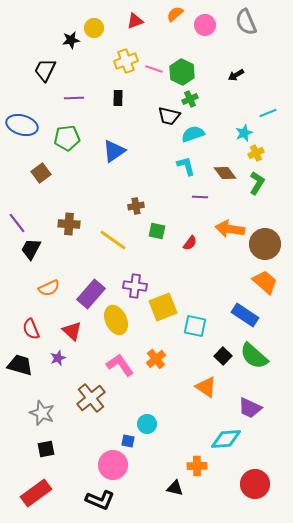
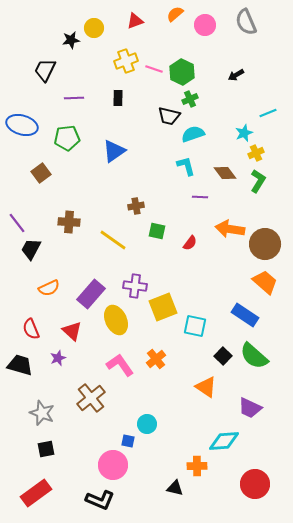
green L-shape at (257, 183): moved 1 px right, 2 px up
brown cross at (69, 224): moved 2 px up
cyan diamond at (226, 439): moved 2 px left, 2 px down
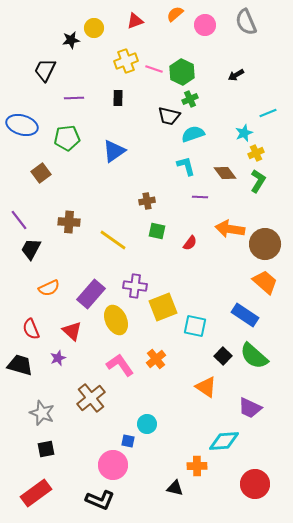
brown cross at (136, 206): moved 11 px right, 5 px up
purple line at (17, 223): moved 2 px right, 3 px up
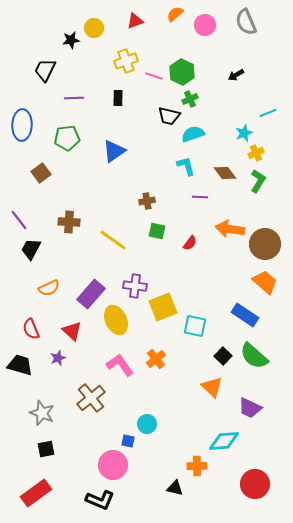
pink line at (154, 69): moved 7 px down
blue ellipse at (22, 125): rotated 76 degrees clockwise
orange triangle at (206, 387): moved 6 px right; rotated 10 degrees clockwise
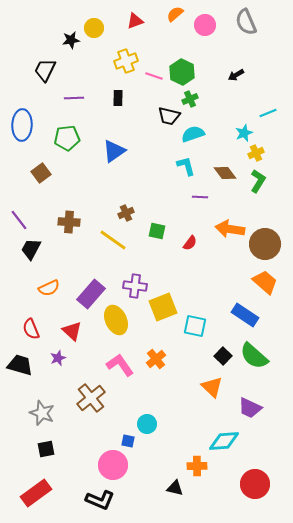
brown cross at (147, 201): moved 21 px left, 12 px down; rotated 14 degrees counterclockwise
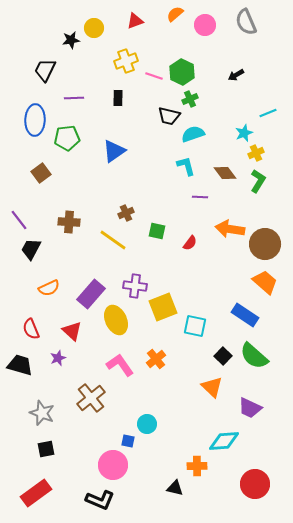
blue ellipse at (22, 125): moved 13 px right, 5 px up
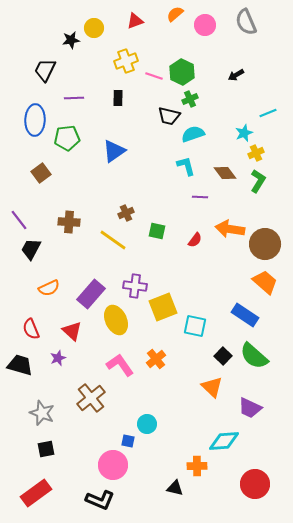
red semicircle at (190, 243): moved 5 px right, 3 px up
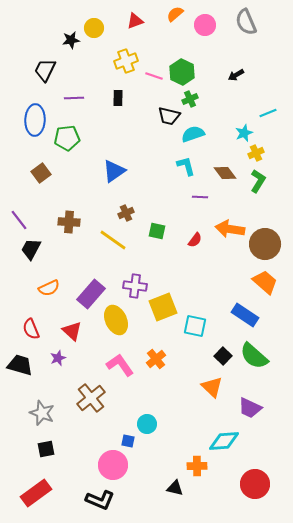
blue triangle at (114, 151): moved 20 px down
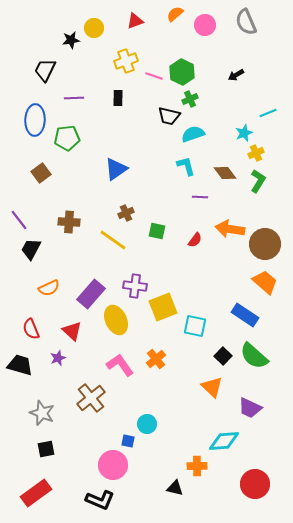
blue triangle at (114, 171): moved 2 px right, 2 px up
